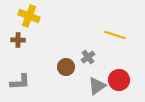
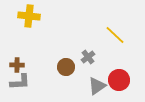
yellow cross: rotated 15 degrees counterclockwise
yellow line: rotated 25 degrees clockwise
brown cross: moved 1 px left, 25 px down
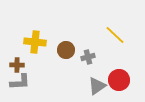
yellow cross: moved 6 px right, 26 px down
gray cross: rotated 24 degrees clockwise
brown circle: moved 17 px up
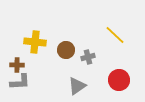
gray triangle: moved 20 px left
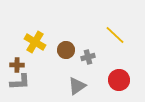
yellow cross: rotated 25 degrees clockwise
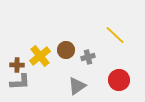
yellow cross: moved 5 px right, 14 px down; rotated 20 degrees clockwise
